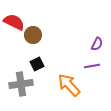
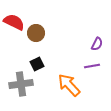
brown circle: moved 3 px right, 2 px up
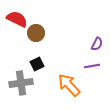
red semicircle: moved 3 px right, 3 px up
gray cross: moved 1 px up
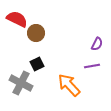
gray cross: rotated 35 degrees clockwise
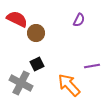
purple semicircle: moved 18 px left, 24 px up
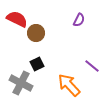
purple line: rotated 49 degrees clockwise
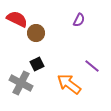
orange arrow: moved 1 px up; rotated 10 degrees counterclockwise
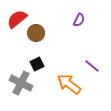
red semicircle: rotated 65 degrees counterclockwise
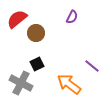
purple semicircle: moved 7 px left, 3 px up
